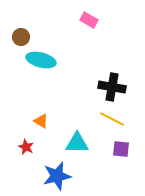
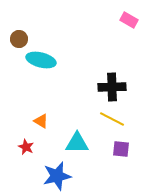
pink rectangle: moved 40 px right
brown circle: moved 2 px left, 2 px down
black cross: rotated 12 degrees counterclockwise
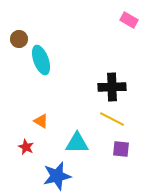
cyan ellipse: rotated 56 degrees clockwise
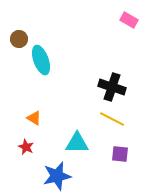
black cross: rotated 20 degrees clockwise
orange triangle: moved 7 px left, 3 px up
purple square: moved 1 px left, 5 px down
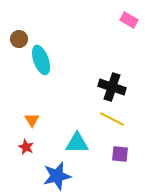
orange triangle: moved 2 px left, 2 px down; rotated 28 degrees clockwise
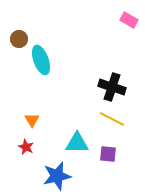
purple square: moved 12 px left
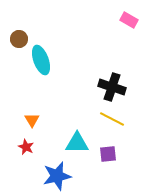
purple square: rotated 12 degrees counterclockwise
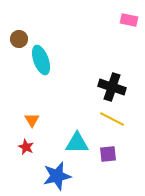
pink rectangle: rotated 18 degrees counterclockwise
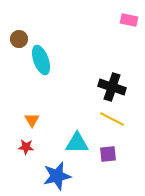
red star: rotated 21 degrees counterclockwise
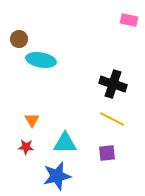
cyan ellipse: rotated 60 degrees counterclockwise
black cross: moved 1 px right, 3 px up
cyan triangle: moved 12 px left
purple square: moved 1 px left, 1 px up
